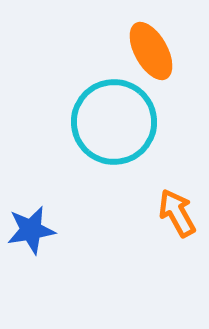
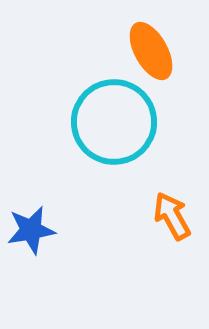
orange arrow: moved 5 px left, 3 px down
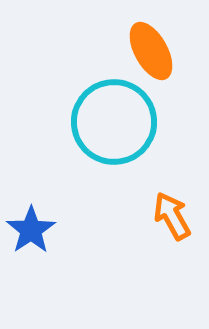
blue star: rotated 24 degrees counterclockwise
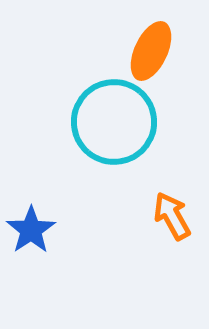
orange ellipse: rotated 54 degrees clockwise
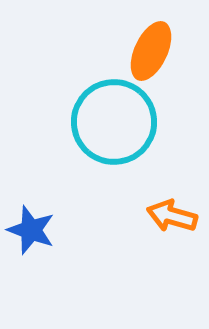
orange arrow: rotated 45 degrees counterclockwise
blue star: rotated 18 degrees counterclockwise
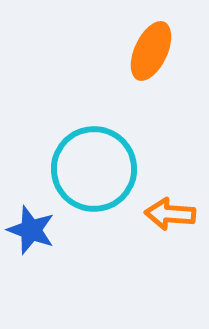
cyan circle: moved 20 px left, 47 px down
orange arrow: moved 2 px left, 2 px up; rotated 12 degrees counterclockwise
